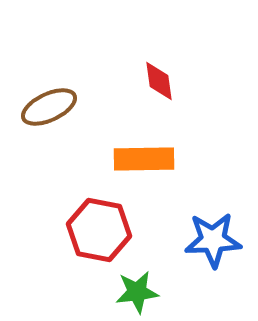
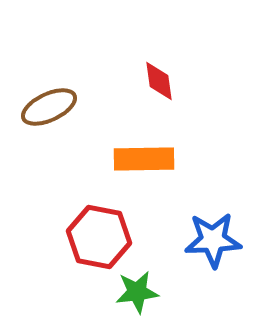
red hexagon: moved 7 px down
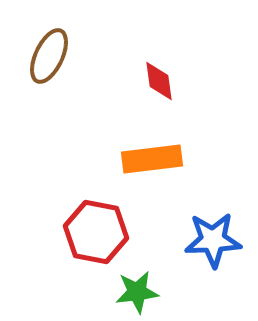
brown ellipse: moved 51 px up; rotated 40 degrees counterclockwise
orange rectangle: moved 8 px right; rotated 6 degrees counterclockwise
red hexagon: moved 3 px left, 5 px up
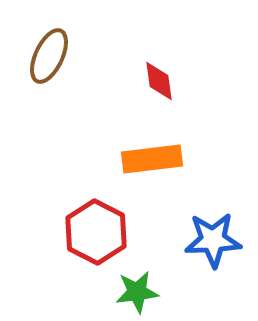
red hexagon: rotated 16 degrees clockwise
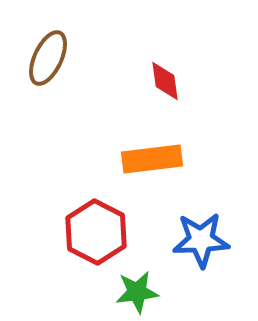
brown ellipse: moved 1 px left, 2 px down
red diamond: moved 6 px right
blue star: moved 12 px left
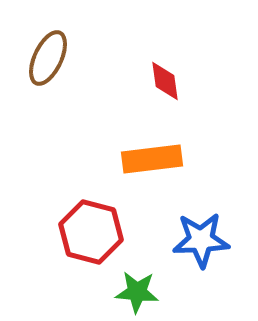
red hexagon: moved 5 px left; rotated 12 degrees counterclockwise
green star: rotated 12 degrees clockwise
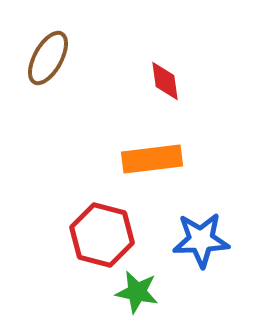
brown ellipse: rotated 4 degrees clockwise
red hexagon: moved 11 px right, 3 px down
green star: rotated 6 degrees clockwise
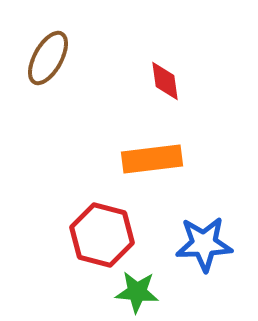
blue star: moved 3 px right, 4 px down
green star: rotated 6 degrees counterclockwise
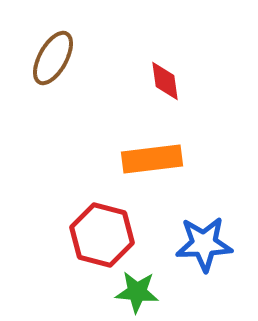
brown ellipse: moved 5 px right
